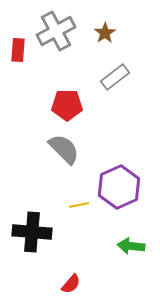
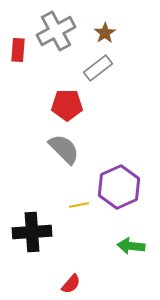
gray rectangle: moved 17 px left, 9 px up
black cross: rotated 9 degrees counterclockwise
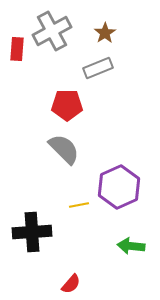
gray cross: moved 4 px left
red rectangle: moved 1 px left, 1 px up
gray rectangle: rotated 16 degrees clockwise
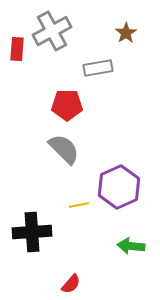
brown star: moved 21 px right
gray rectangle: rotated 12 degrees clockwise
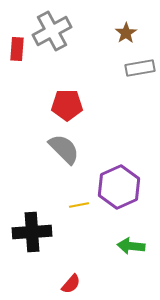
gray rectangle: moved 42 px right
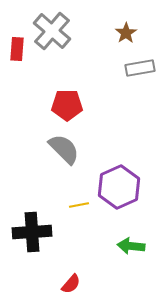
gray cross: rotated 21 degrees counterclockwise
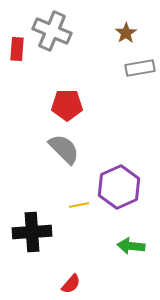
gray cross: rotated 18 degrees counterclockwise
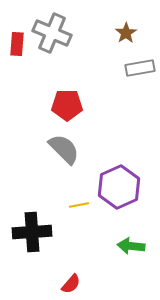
gray cross: moved 2 px down
red rectangle: moved 5 px up
